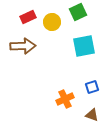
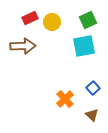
green square: moved 10 px right, 8 px down
red rectangle: moved 2 px right, 1 px down
blue square: moved 1 px right, 1 px down; rotated 24 degrees counterclockwise
orange cross: rotated 18 degrees counterclockwise
brown triangle: rotated 24 degrees clockwise
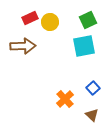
yellow circle: moved 2 px left
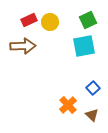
red rectangle: moved 1 px left, 2 px down
orange cross: moved 3 px right, 6 px down
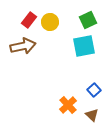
red rectangle: rotated 28 degrees counterclockwise
brown arrow: rotated 10 degrees counterclockwise
blue square: moved 1 px right, 2 px down
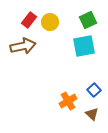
orange cross: moved 4 px up; rotated 12 degrees clockwise
brown triangle: moved 1 px up
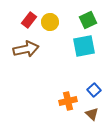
brown arrow: moved 3 px right, 3 px down
orange cross: rotated 18 degrees clockwise
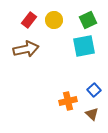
yellow circle: moved 4 px right, 2 px up
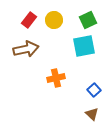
orange cross: moved 12 px left, 23 px up
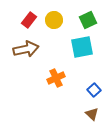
cyan square: moved 2 px left, 1 px down
orange cross: rotated 12 degrees counterclockwise
